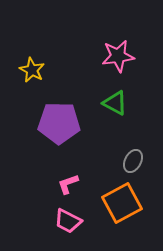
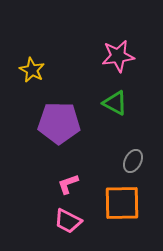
orange square: rotated 27 degrees clockwise
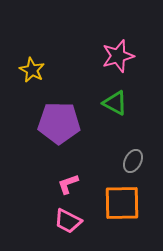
pink star: rotated 8 degrees counterclockwise
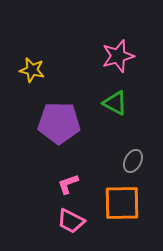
yellow star: rotated 15 degrees counterclockwise
pink trapezoid: moved 3 px right
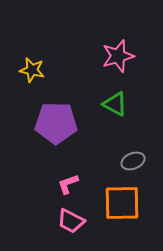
green triangle: moved 1 px down
purple pentagon: moved 3 px left
gray ellipse: rotated 40 degrees clockwise
